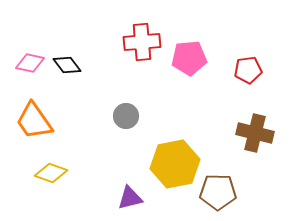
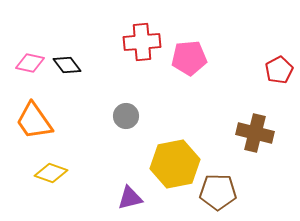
red pentagon: moved 31 px right; rotated 20 degrees counterclockwise
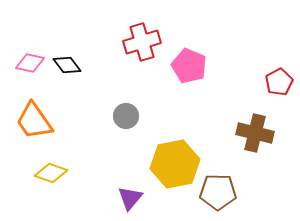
red cross: rotated 12 degrees counterclockwise
pink pentagon: moved 8 px down; rotated 28 degrees clockwise
red pentagon: moved 12 px down
purple triangle: rotated 36 degrees counterclockwise
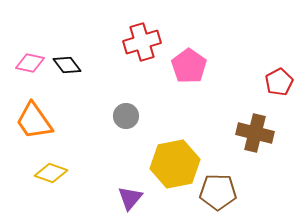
pink pentagon: rotated 12 degrees clockwise
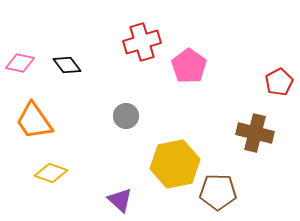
pink diamond: moved 10 px left
purple triangle: moved 10 px left, 2 px down; rotated 28 degrees counterclockwise
